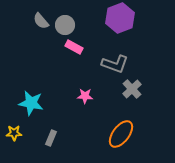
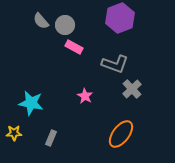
pink star: rotated 28 degrees clockwise
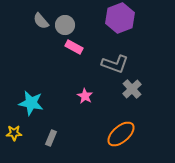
orange ellipse: rotated 12 degrees clockwise
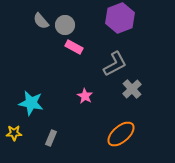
gray L-shape: rotated 48 degrees counterclockwise
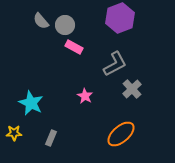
cyan star: rotated 15 degrees clockwise
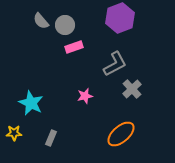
pink rectangle: rotated 48 degrees counterclockwise
pink star: rotated 28 degrees clockwise
